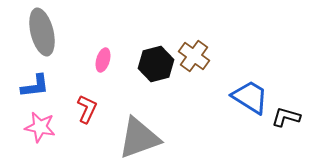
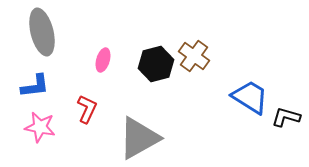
gray triangle: rotated 9 degrees counterclockwise
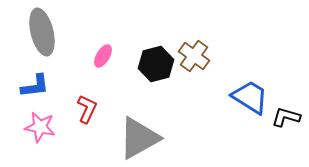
pink ellipse: moved 4 px up; rotated 15 degrees clockwise
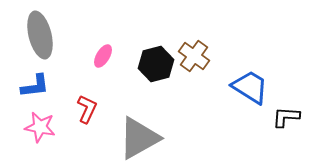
gray ellipse: moved 2 px left, 3 px down
blue trapezoid: moved 10 px up
black L-shape: rotated 12 degrees counterclockwise
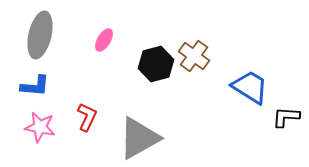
gray ellipse: rotated 27 degrees clockwise
pink ellipse: moved 1 px right, 16 px up
blue L-shape: rotated 12 degrees clockwise
red L-shape: moved 8 px down
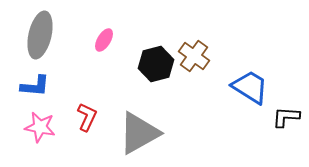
gray triangle: moved 5 px up
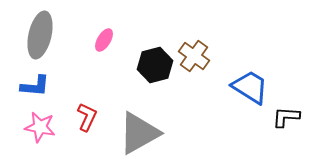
black hexagon: moved 1 px left, 1 px down
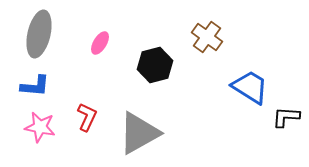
gray ellipse: moved 1 px left, 1 px up
pink ellipse: moved 4 px left, 3 px down
brown cross: moved 13 px right, 19 px up
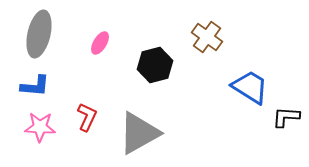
pink star: rotated 8 degrees counterclockwise
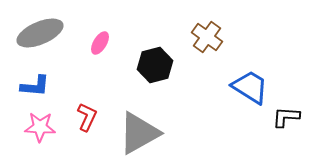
gray ellipse: moved 1 px right, 1 px up; rotated 54 degrees clockwise
